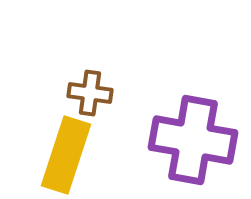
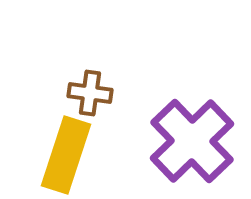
purple cross: moved 1 px left, 1 px down; rotated 36 degrees clockwise
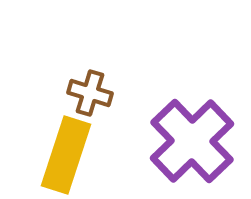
brown cross: rotated 9 degrees clockwise
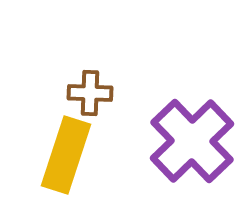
brown cross: rotated 15 degrees counterclockwise
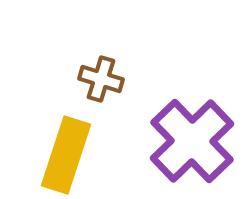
brown cross: moved 11 px right, 14 px up; rotated 15 degrees clockwise
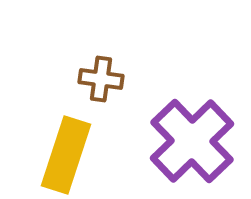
brown cross: rotated 9 degrees counterclockwise
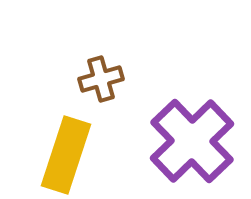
brown cross: rotated 24 degrees counterclockwise
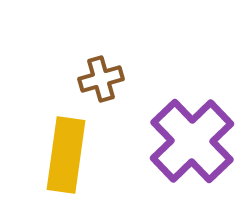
yellow rectangle: rotated 10 degrees counterclockwise
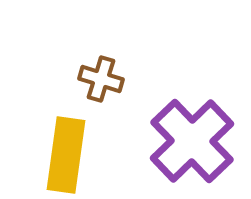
brown cross: rotated 33 degrees clockwise
